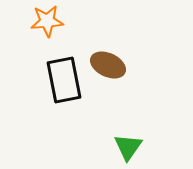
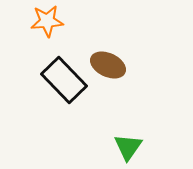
black rectangle: rotated 33 degrees counterclockwise
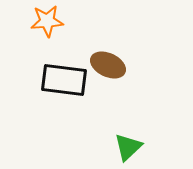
black rectangle: rotated 39 degrees counterclockwise
green triangle: rotated 12 degrees clockwise
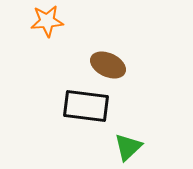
black rectangle: moved 22 px right, 26 px down
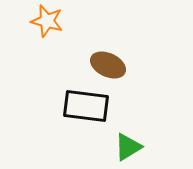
orange star: rotated 20 degrees clockwise
green triangle: rotated 12 degrees clockwise
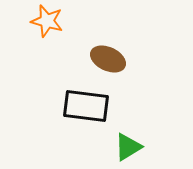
brown ellipse: moved 6 px up
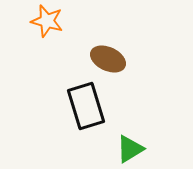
black rectangle: rotated 66 degrees clockwise
green triangle: moved 2 px right, 2 px down
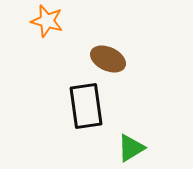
black rectangle: rotated 9 degrees clockwise
green triangle: moved 1 px right, 1 px up
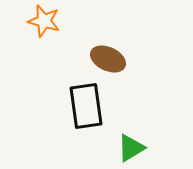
orange star: moved 3 px left
